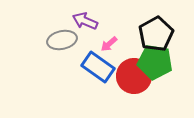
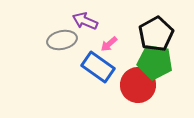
red circle: moved 4 px right, 9 px down
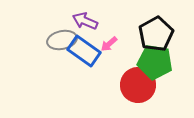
blue rectangle: moved 14 px left, 16 px up
